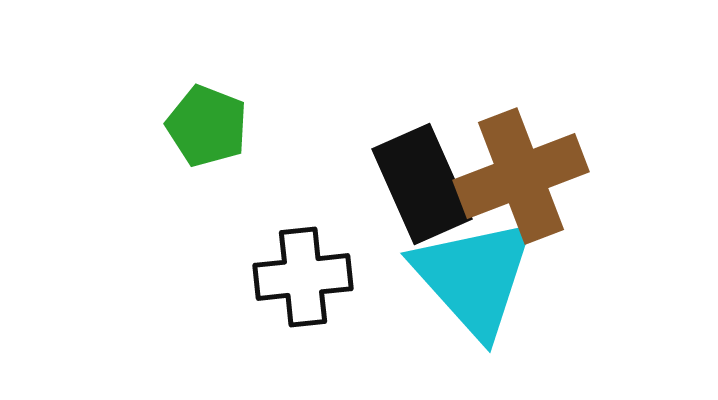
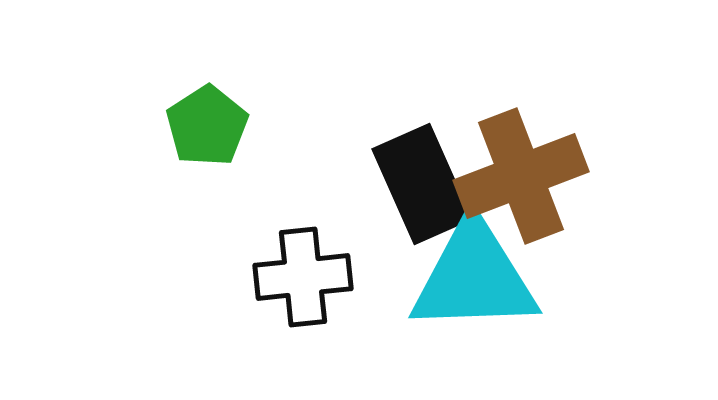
green pentagon: rotated 18 degrees clockwise
cyan triangle: rotated 50 degrees counterclockwise
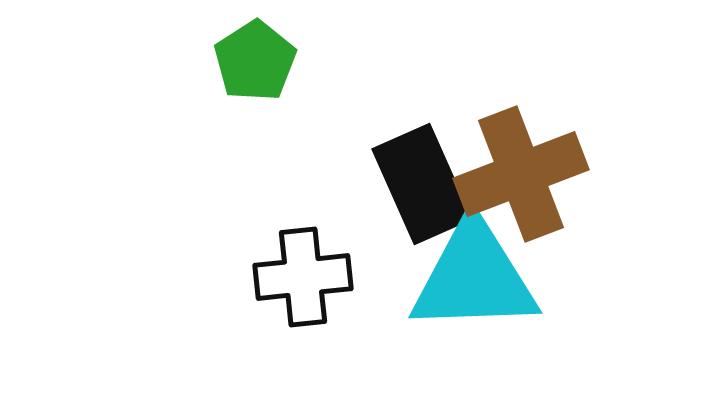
green pentagon: moved 48 px right, 65 px up
brown cross: moved 2 px up
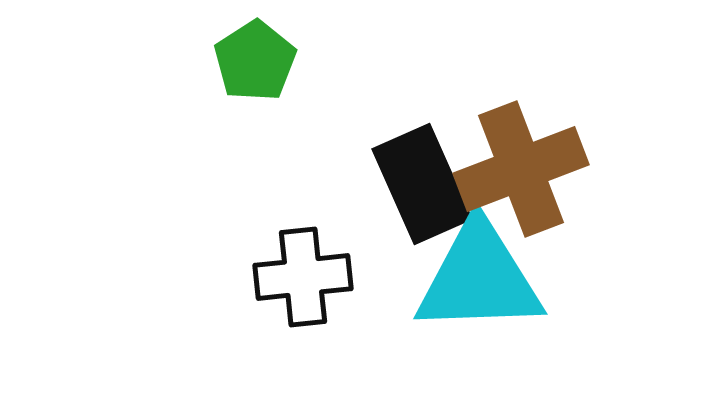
brown cross: moved 5 px up
cyan triangle: moved 5 px right, 1 px down
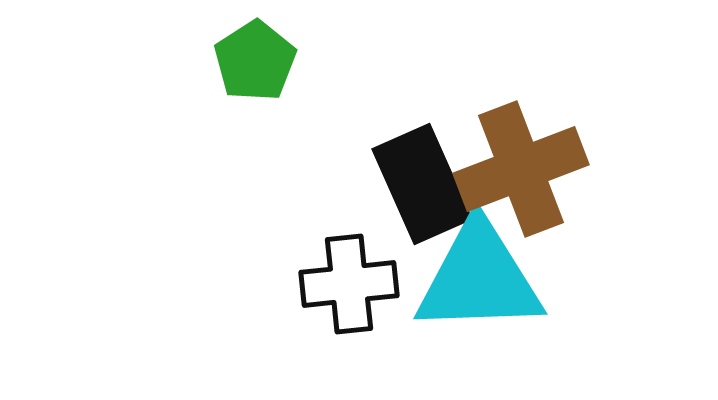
black cross: moved 46 px right, 7 px down
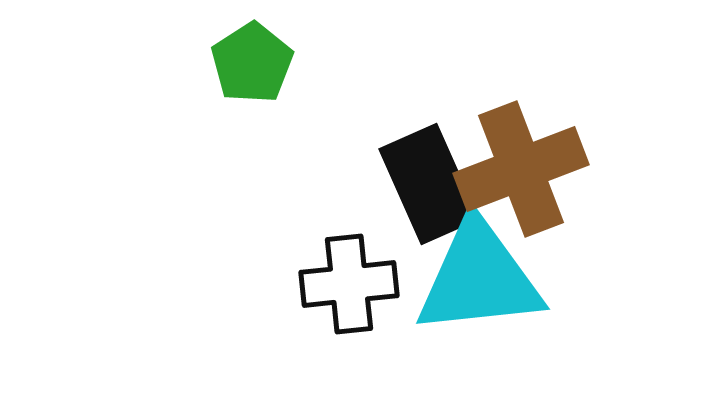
green pentagon: moved 3 px left, 2 px down
black rectangle: moved 7 px right
cyan triangle: rotated 4 degrees counterclockwise
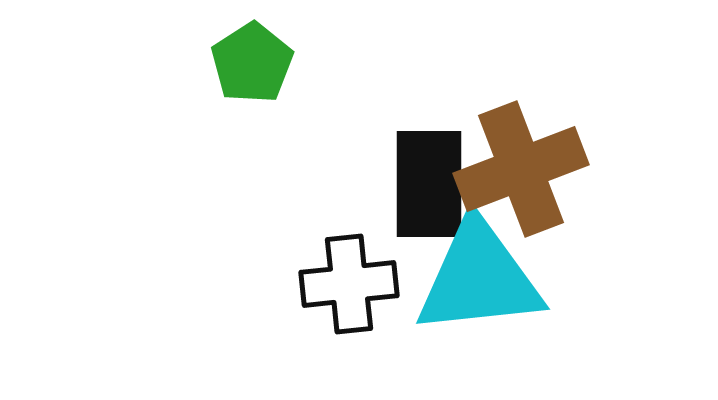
black rectangle: rotated 24 degrees clockwise
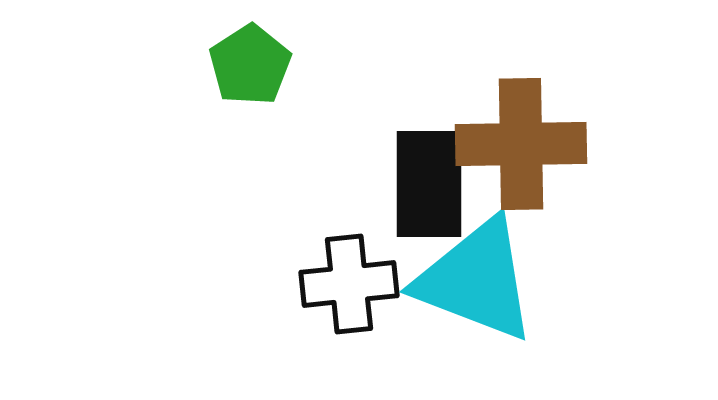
green pentagon: moved 2 px left, 2 px down
brown cross: moved 25 px up; rotated 20 degrees clockwise
cyan triangle: moved 3 px left, 2 px down; rotated 27 degrees clockwise
